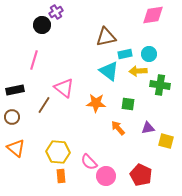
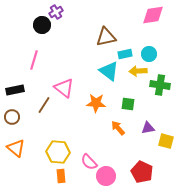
red pentagon: moved 1 px right, 3 px up
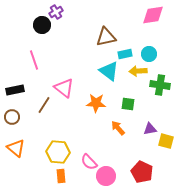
pink line: rotated 36 degrees counterclockwise
purple triangle: moved 2 px right, 1 px down
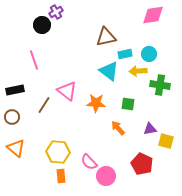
pink triangle: moved 3 px right, 3 px down
red pentagon: moved 8 px up
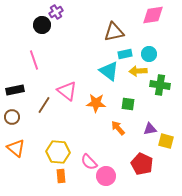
brown triangle: moved 8 px right, 5 px up
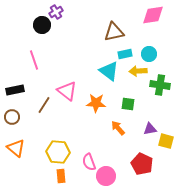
pink semicircle: rotated 24 degrees clockwise
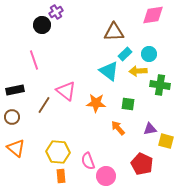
brown triangle: rotated 10 degrees clockwise
cyan rectangle: rotated 32 degrees counterclockwise
pink triangle: moved 1 px left
pink semicircle: moved 1 px left, 1 px up
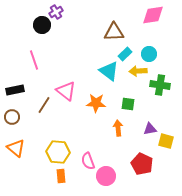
orange arrow: rotated 35 degrees clockwise
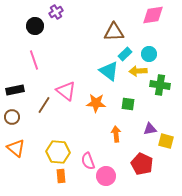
black circle: moved 7 px left, 1 px down
orange arrow: moved 2 px left, 6 px down
